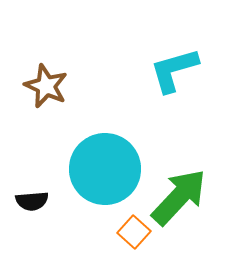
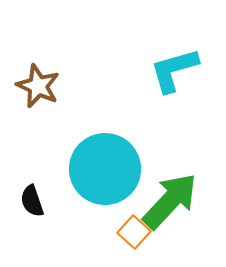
brown star: moved 8 px left
green arrow: moved 9 px left, 4 px down
black semicircle: rotated 76 degrees clockwise
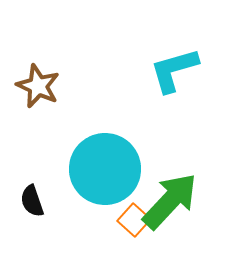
orange square: moved 12 px up
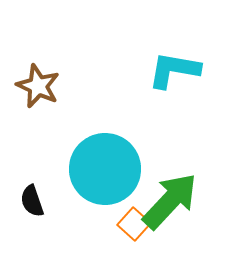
cyan L-shape: rotated 26 degrees clockwise
orange square: moved 4 px down
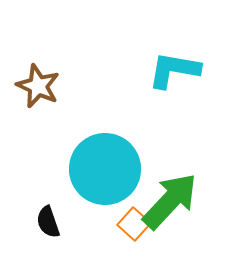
black semicircle: moved 16 px right, 21 px down
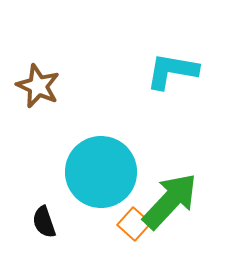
cyan L-shape: moved 2 px left, 1 px down
cyan circle: moved 4 px left, 3 px down
black semicircle: moved 4 px left
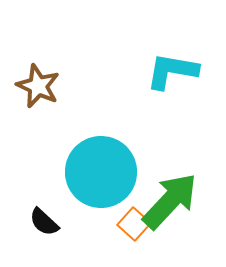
black semicircle: rotated 28 degrees counterclockwise
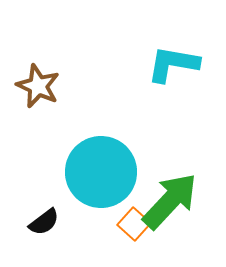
cyan L-shape: moved 1 px right, 7 px up
black semicircle: rotated 80 degrees counterclockwise
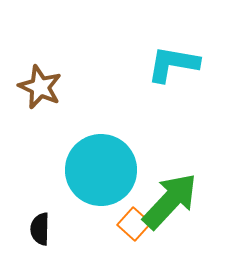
brown star: moved 2 px right, 1 px down
cyan circle: moved 2 px up
black semicircle: moved 4 px left, 7 px down; rotated 128 degrees clockwise
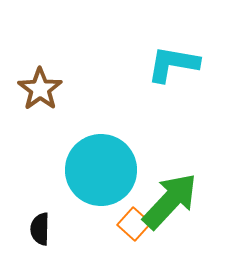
brown star: moved 2 px down; rotated 12 degrees clockwise
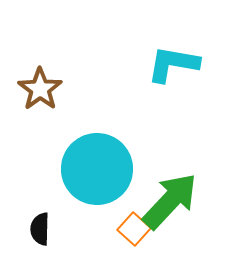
cyan circle: moved 4 px left, 1 px up
orange square: moved 5 px down
